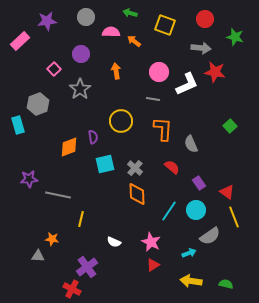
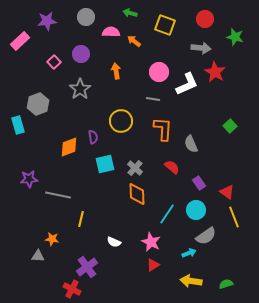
pink square at (54, 69): moved 7 px up
red star at (215, 72): rotated 20 degrees clockwise
cyan line at (169, 211): moved 2 px left, 3 px down
gray semicircle at (210, 236): moved 4 px left
green semicircle at (226, 284): rotated 32 degrees counterclockwise
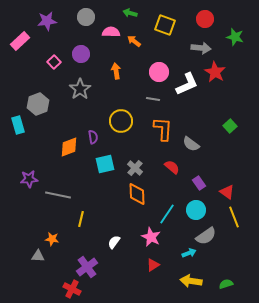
gray semicircle at (191, 144): rotated 30 degrees counterclockwise
white semicircle at (114, 242): rotated 104 degrees clockwise
pink star at (151, 242): moved 5 px up
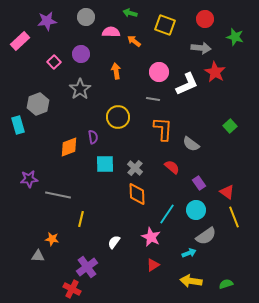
yellow circle at (121, 121): moved 3 px left, 4 px up
cyan square at (105, 164): rotated 12 degrees clockwise
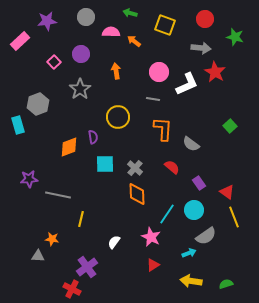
cyan circle at (196, 210): moved 2 px left
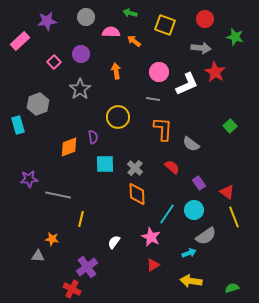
green semicircle at (226, 284): moved 6 px right, 4 px down
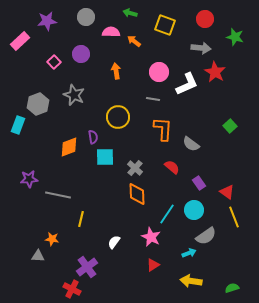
gray star at (80, 89): moved 6 px left, 6 px down; rotated 15 degrees counterclockwise
cyan rectangle at (18, 125): rotated 36 degrees clockwise
cyan square at (105, 164): moved 7 px up
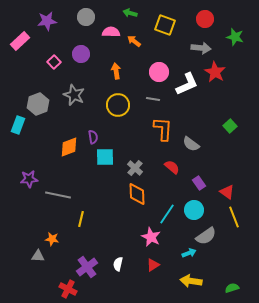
yellow circle at (118, 117): moved 12 px up
white semicircle at (114, 242): moved 4 px right, 22 px down; rotated 24 degrees counterclockwise
red cross at (72, 289): moved 4 px left
